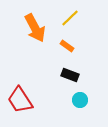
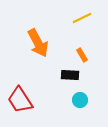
yellow line: moved 12 px right; rotated 18 degrees clockwise
orange arrow: moved 3 px right, 15 px down
orange rectangle: moved 15 px right, 9 px down; rotated 24 degrees clockwise
black rectangle: rotated 18 degrees counterclockwise
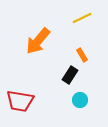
orange arrow: moved 2 px up; rotated 68 degrees clockwise
black rectangle: rotated 60 degrees counterclockwise
red trapezoid: moved 1 px down; rotated 48 degrees counterclockwise
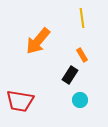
yellow line: rotated 72 degrees counterclockwise
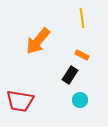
orange rectangle: rotated 32 degrees counterclockwise
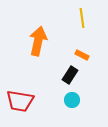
orange arrow: rotated 152 degrees clockwise
cyan circle: moved 8 px left
